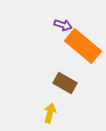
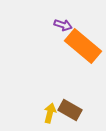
brown rectangle: moved 5 px right, 27 px down
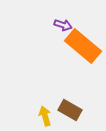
yellow arrow: moved 5 px left, 3 px down; rotated 30 degrees counterclockwise
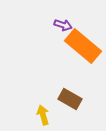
brown rectangle: moved 11 px up
yellow arrow: moved 2 px left, 1 px up
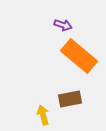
orange rectangle: moved 4 px left, 10 px down
brown rectangle: rotated 40 degrees counterclockwise
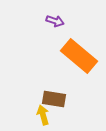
purple arrow: moved 8 px left, 4 px up
brown rectangle: moved 16 px left; rotated 20 degrees clockwise
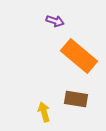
brown rectangle: moved 22 px right
yellow arrow: moved 1 px right, 3 px up
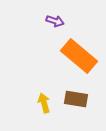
yellow arrow: moved 9 px up
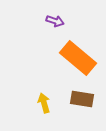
orange rectangle: moved 1 px left, 2 px down
brown rectangle: moved 6 px right
